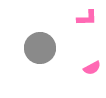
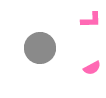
pink L-shape: moved 4 px right, 2 px down
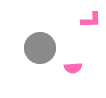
pink semicircle: moved 19 px left; rotated 24 degrees clockwise
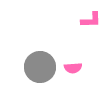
gray circle: moved 19 px down
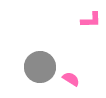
pink semicircle: moved 2 px left, 11 px down; rotated 144 degrees counterclockwise
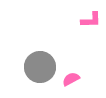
pink semicircle: rotated 60 degrees counterclockwise
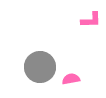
pink semicircle: rotated 18 degrees clockwise
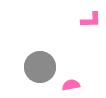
pink semicircle: moved 6 px down
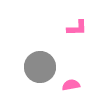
pink L-shape: moved 14 px left, 8 px down
